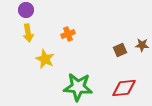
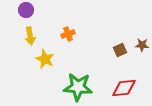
yellow arrow: moved 2 px right, 3 px down
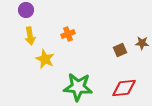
brown star: moved 2 px up
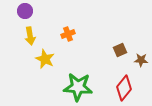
purple circle: moved 1 px left, 1 px down
brown star: moved 1 px left, 17 px down
red diamond: rotated 45 degrees counterclockwise
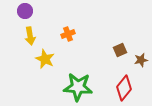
brown star: rotated 16 degrees counterclockwise
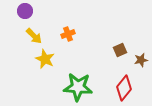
yellow arrow: moved 4 px right; rotated 36 degrees counterclockwise
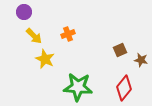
purple circle: moved 1 px left, 1 px down
brown star: rotated 24 degrees clockwise
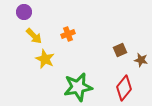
green star: rotated 16 degrees counterclockwise
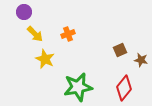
yellow arrow: moved 1 px right, 2 px up
